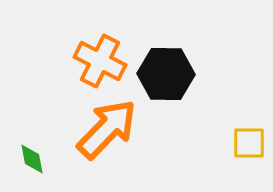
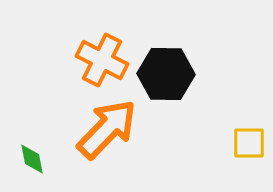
orange cross: moved 2 px right, 1 px up
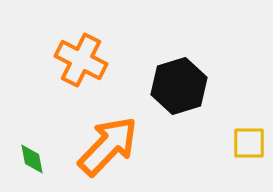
orange cross: moved 21 px left
black hexagon: moved 13 px right, 12 px down; rotated 18 degrees counterclockwise
orange arrow: moved 1 px right, 17 px down
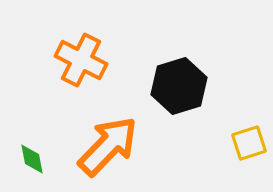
yellow square: rotated 18 degrees counterclockwise
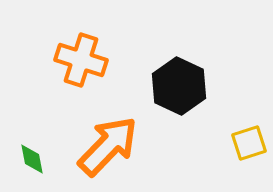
orange cross: rotated 9 degrees counterclockwise
black hexagon: rotated 18 degrees counterclockwise
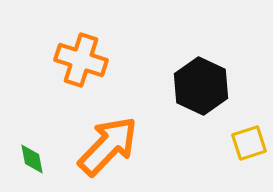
black hexagon: moved 22 px right
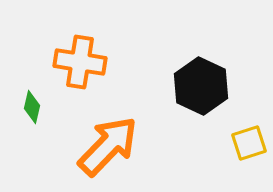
orange cross: moved 1 px left, 2 px down; rotated 9 degrees counterclockwise
green diamond: moved 52 px up; rotated 24 degrees clockwise
